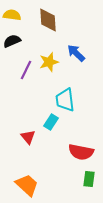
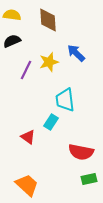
red triangle: rotated 14 degrees counterclockwise
green rectangle: rotated 70 degrees clockwise
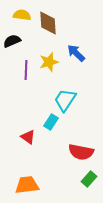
yellow semicircle: moved 10 px right
brown diamond: moved 3 px down
purple line: rotated 24 degrees counterclockwise
cyan trapezoid: rotated 40 degrees clockwise
green rectangle: rotated 35 degrees counterclockwise
orange trapezoid: rotated 50 degrees counterclockwise
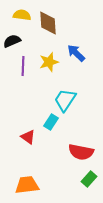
purple line: moved 3 px left, 4 px up
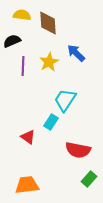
yellow star: rotated 12 degrees counterclockwise
red semicircle: moved 3 px left, 2 px up
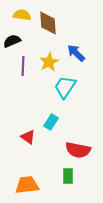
cyan trapezoid: moved 13 px up
green rectangle: moved 21 px left, 3 px up; rotated 42 degrees counterclockwise
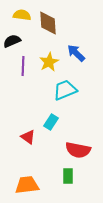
cyan trapezoid: moved 3 px down; rotated 35 degrees clockwise
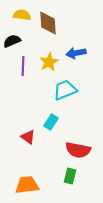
blue arrow: rotated 54 degrees counterclockwise
green rectangle: moved 2 px right; rotated 14 degrees clockwise
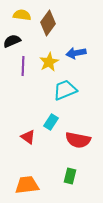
brown diamond: rotated 40 degrees clockwise
red semicircle: moved 10 px up
